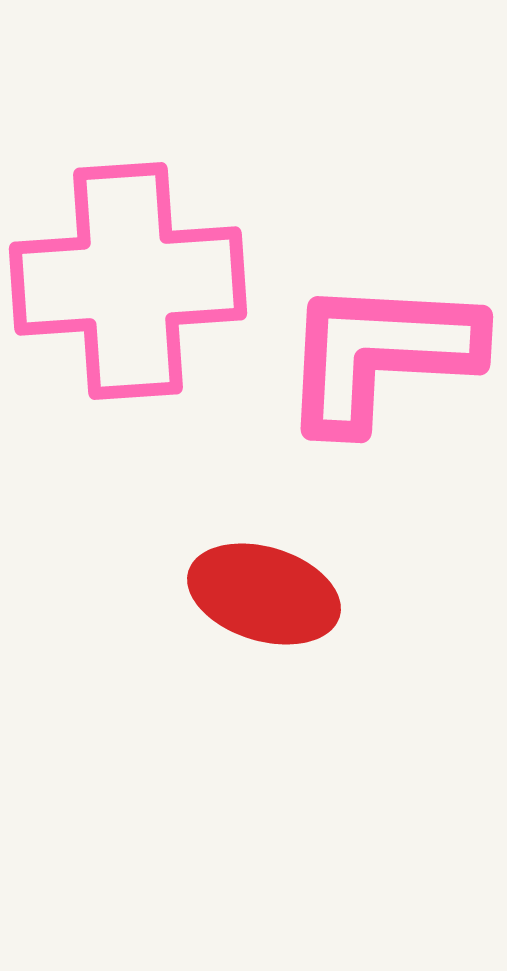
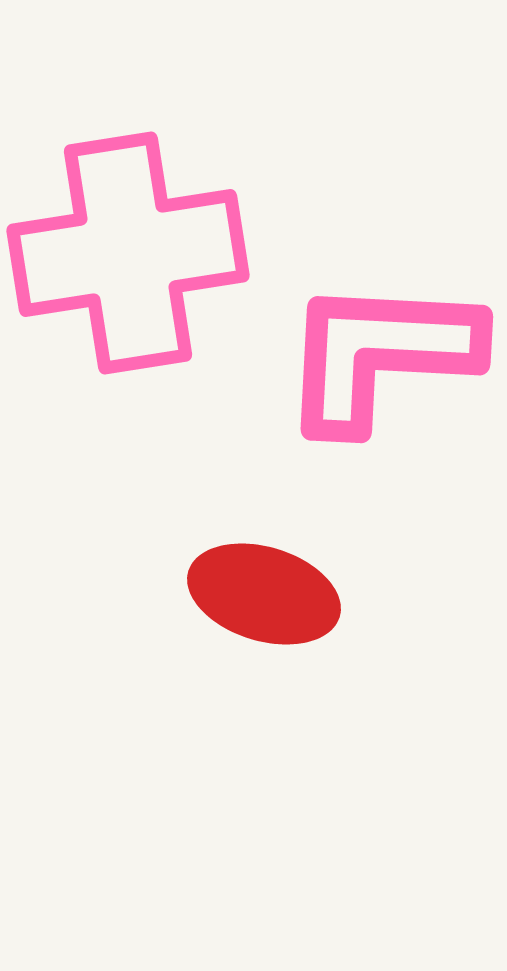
pink cross: moved 28 px up; rotated 5 degrees counterclockwise
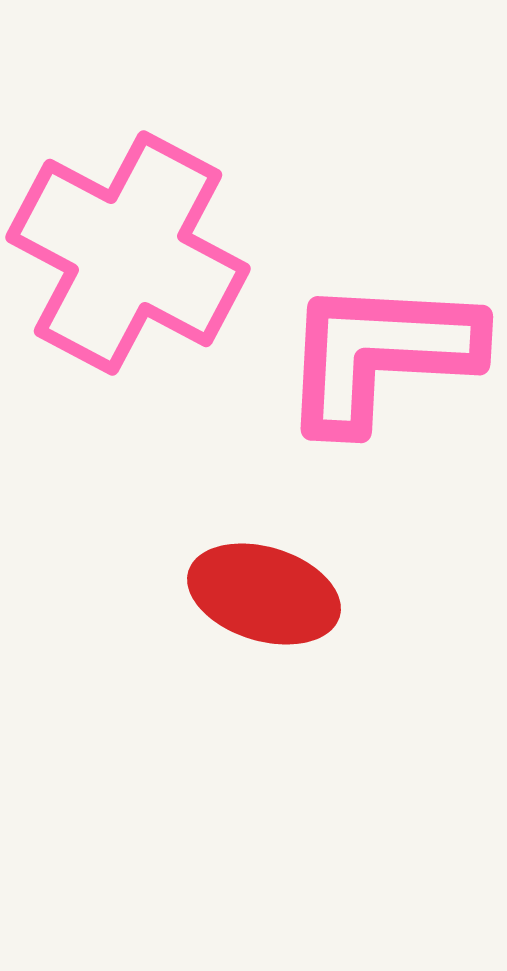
pink cross: rotated 37 degrees clockwise
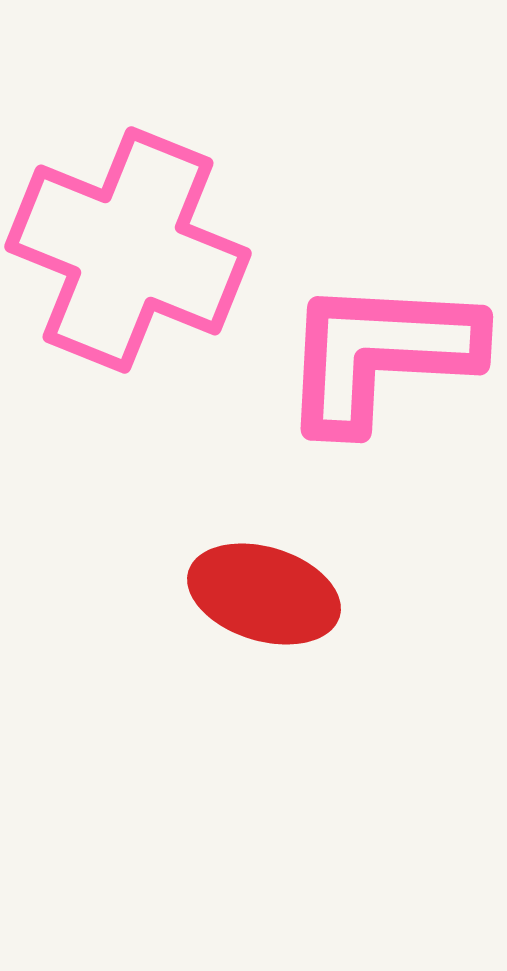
pink cross: moved 3 px up; rotated 6 degrees counterclockwise
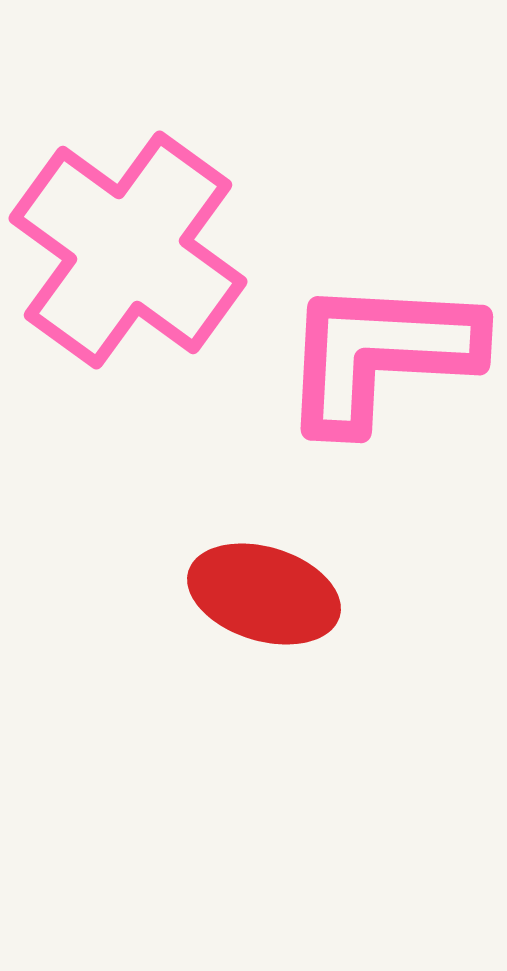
pink cross: rotated 14 degrees clockwise
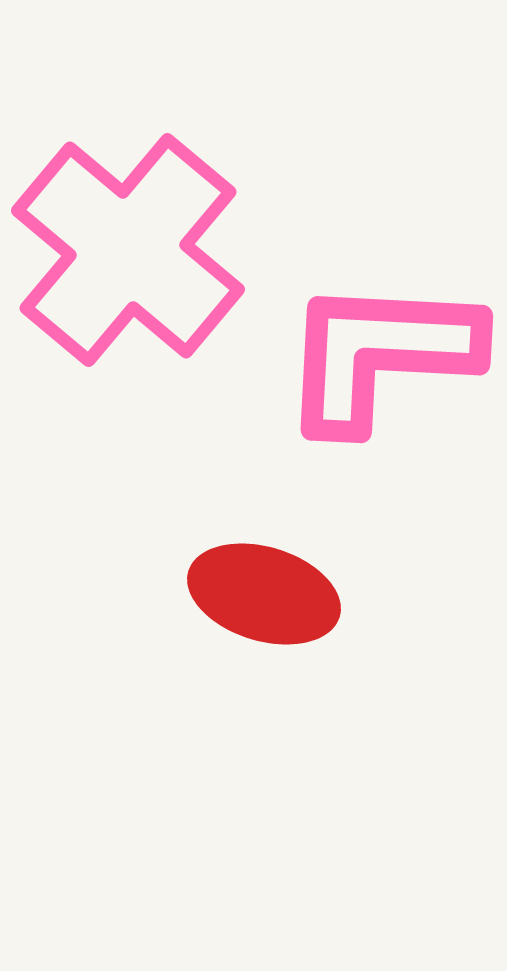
pink cross: rotated 4 degrees clockwise
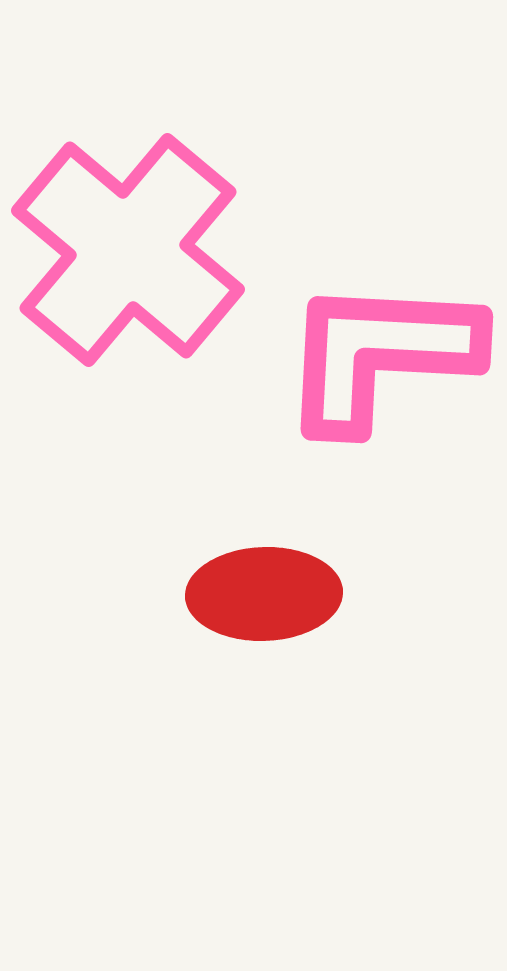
red ellipse: rotated 19 degrees counterclockwise
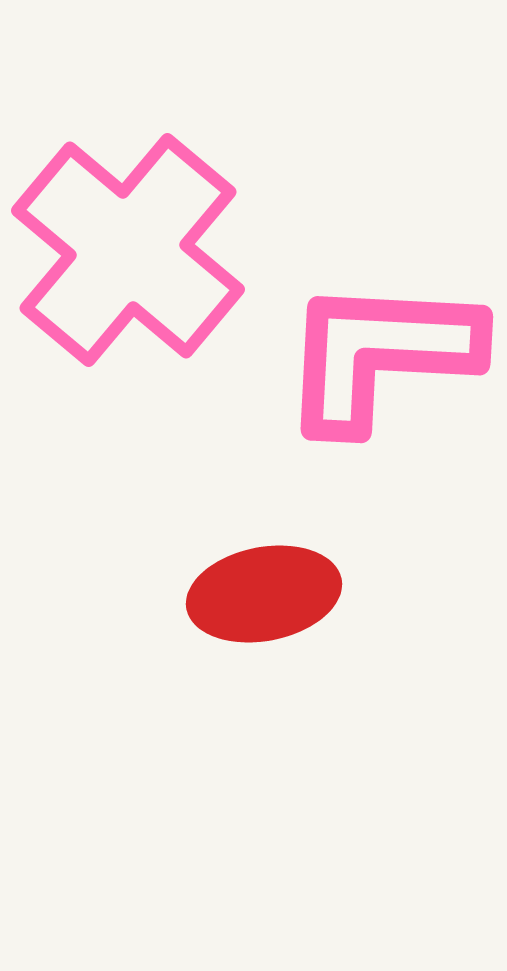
red ellipse: rotated 9 degrees counterclockwise
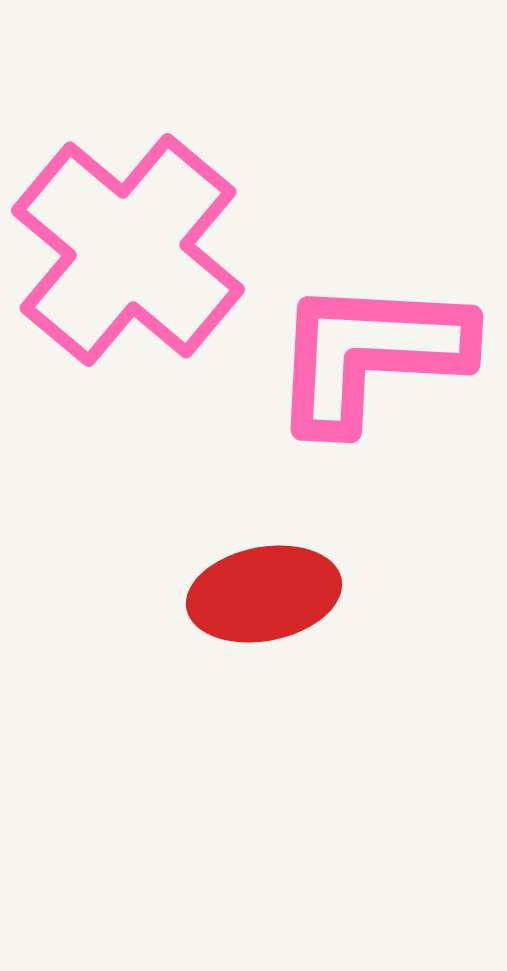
pink L-shape: moved 10 px left
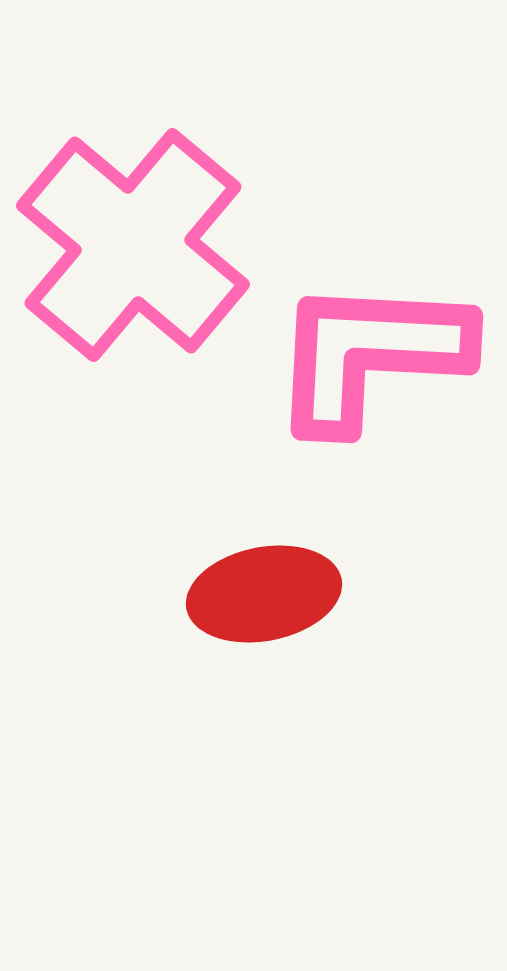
pink cross: moved 5 px right, 5 px up
